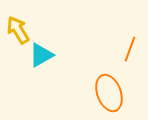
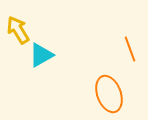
orange line: rotated 40 degrees counterclockwise
orange ellipse: moved 1 px down
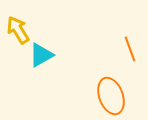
orange ellipse: moved 2 px right, 2 px down
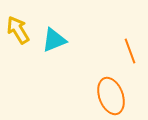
orange line: moved 2 px down
cyan triangle: moved 13 px right, 15 px up; rotated 8 degrees clockwise
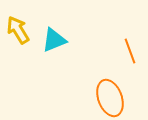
orange ellipse: moved 1 px left, 2 px down
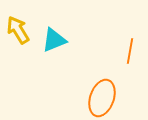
orange line: rotated 30 degrees clockwise
orange ellipse: moved 8 px left; rotated 39 degrees clockwise
